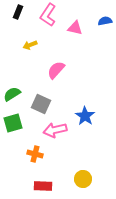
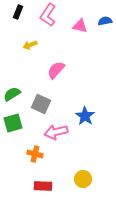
pink triangle: moved 5 px right, 2 px up
pink arrow: moved 1 px right, 2 px down
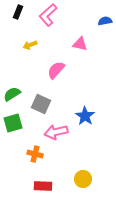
pink L-shape: rotated 15 degrees clockwise
pink triangle: moved 18 px down
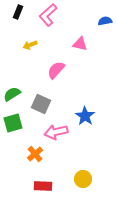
orange cross: rotated 35 degrees clockwise
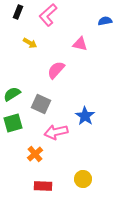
yellow arrow: moved 2 px up; rotated 128 degrees counterclockwise
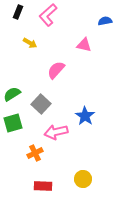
pink triangle: moved 4 px right, 1 px down
gray square: rotated 18 degrees clockwise
orange cross: moved 1 px up; rotated 14 degrees clockwise
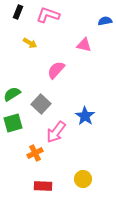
pink L-shape: rotated 60 degrees clockwise
pink arrow: rotated 40 degrees counterclockwise
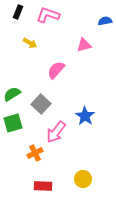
pink triangle: rotated 28 degrees counterclockwise
